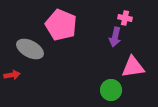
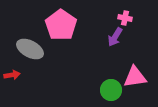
pink pentagon: rotated 12 degrees clockwise
purple arrow: rotated 18 degrees clockwise
pink triangle: moved 2 px right, 10 px down
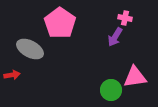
pink pentagon: moved 1 px left, 2 px up
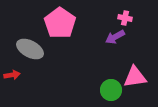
purple arrow: rotated 30 degrees clockwise
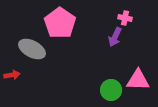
purple arrow: rotated 36 degrees counterclockwise
gray ellipse: moved 2 px right
pink triangle: moved 3 px right, 3 px down; rotated 10 degrees clockwise
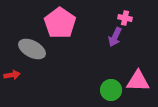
pink triangle: moved 1 px down
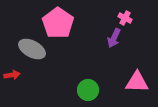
pink cross: rotated 16 degrees clockwise
pink pentagon: moved 2 px left
purple arrow: moved 1 px left, 1 px down
pink triangle: moved 1 px left, 1 px down
green circle: moved 23 px left
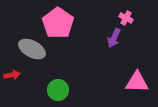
pink cross: moved 1 px right
green circle: moved 30 px left
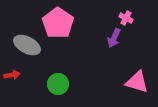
gray ellipse: moved 5 px left, 4 px up
pink triangle: rotated 15 degrees clockwise
green circle: moved 6 px up
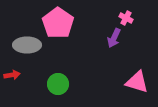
gray ellipse: rotated 28 degrees counterclockwise
